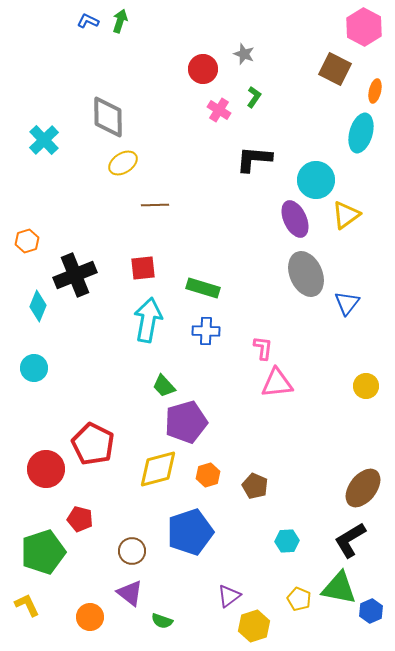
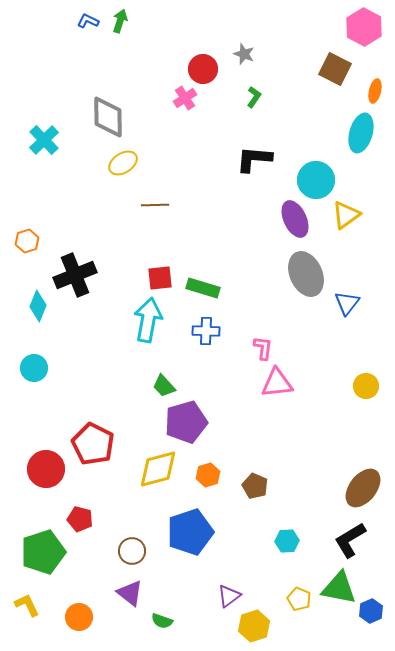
pink cross at (219, 110): moved 34 px left, 12 px up; rotated 25 degrees clockwise
red square at (143, 268): moved 17 px right, 10 px down
orange circle at (90, 617): moved 11 px left
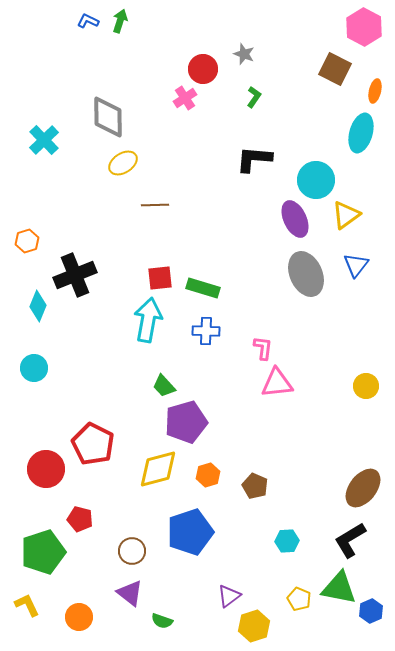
blue triangle at (347, 303): moved 9 px right, 38 px up
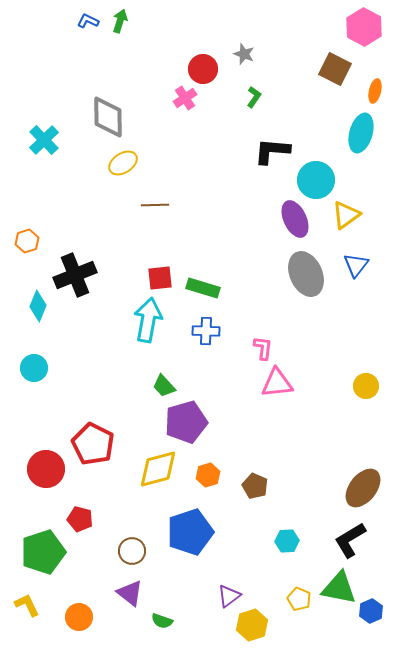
black L-shape at (254, 159): moved 18 px right, 8 px up
yellow hexagon at (254, 626): moved 2 px left, 1 px up
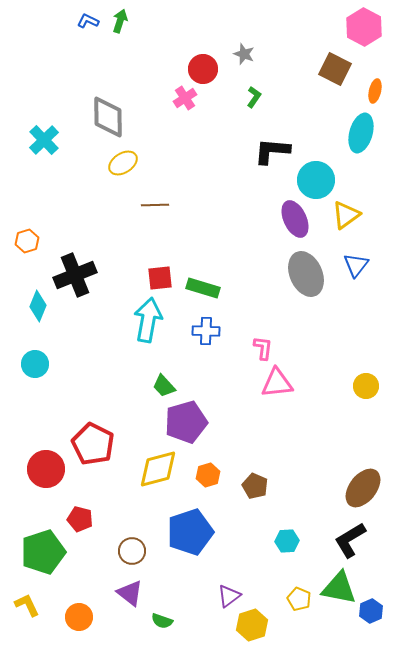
cyan circle at (34, 368): moved 1 px right, 4 px up
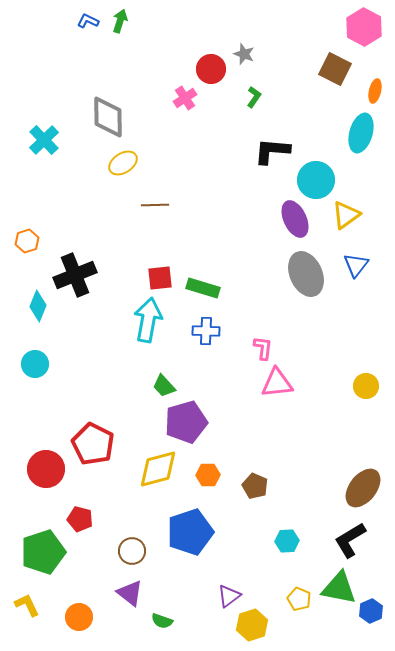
red circle at (203, 69): moved 8 px right
orange hexagon at (208, 475): rotated 15 degrees clockwise
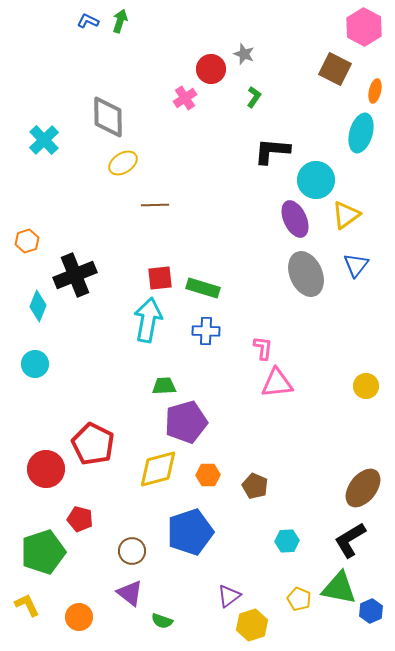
green trapezoid at (164, 386): rotated 130 degrees clockwise
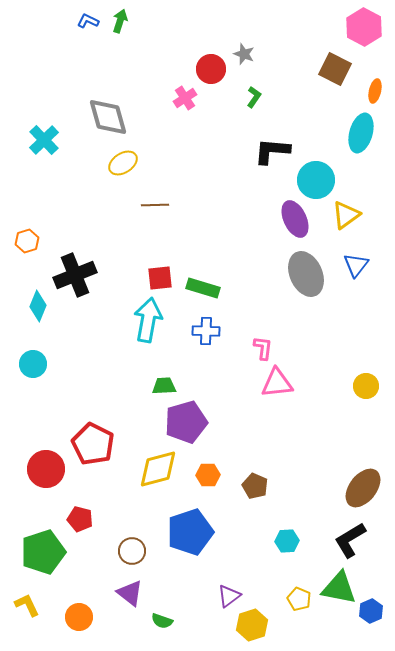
gray diamond at (108, 117): rotated 15 degrees counterclockwise
cyan circle at (35, 364): moved 2 px left
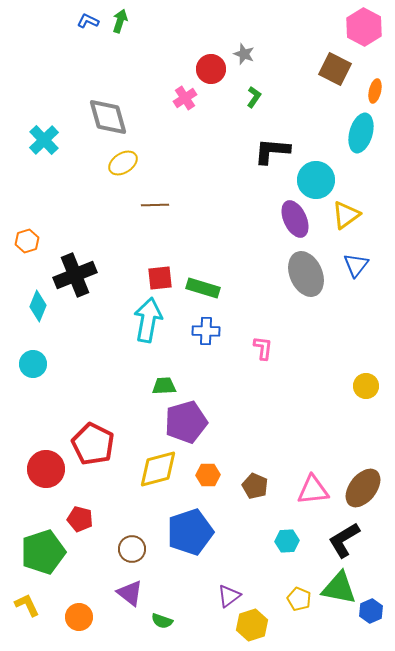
pink triangle at (277, 383): moved 36 px right, 107 px down
black L-shape at (350, 540): moved 6 px left
brown circle at (132, 551): moved 2 px up
